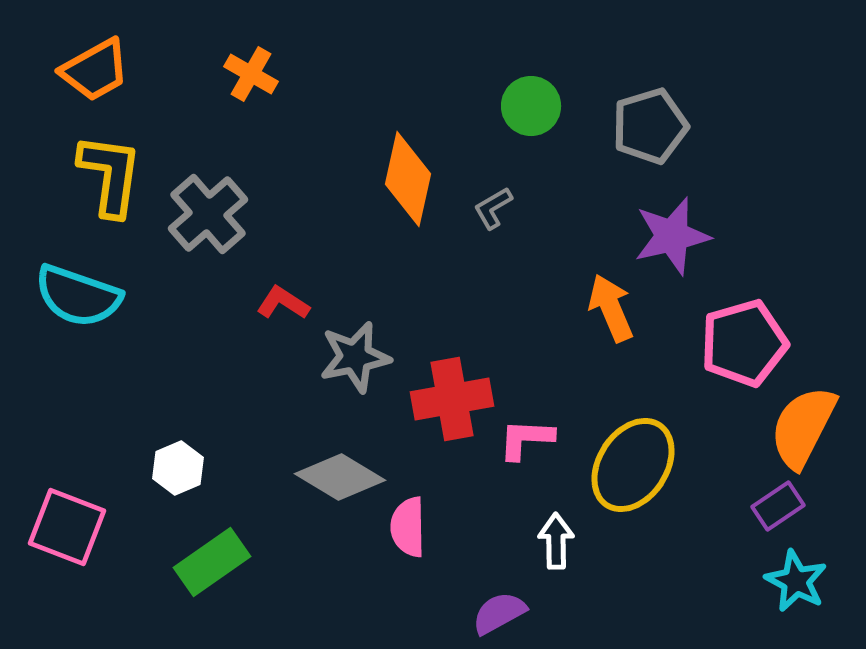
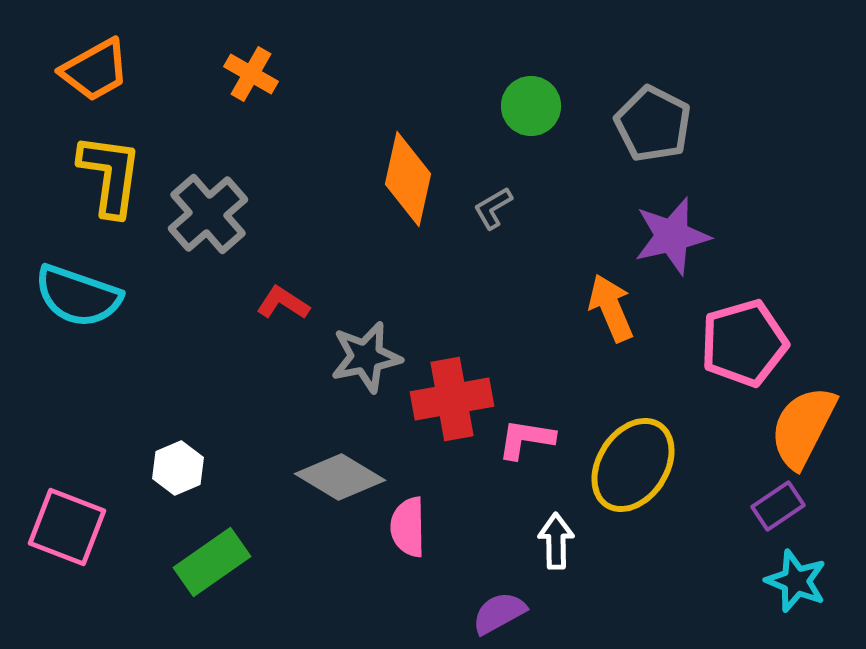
gray pentagon: moved 3 px right, 2 px up; rotated 28 degrees counterclockwise
gray star: moved 11 px right
pink L-shape: rotated 6 degrees clockwise
cyan star: rotated 6 degrees counterclockwise
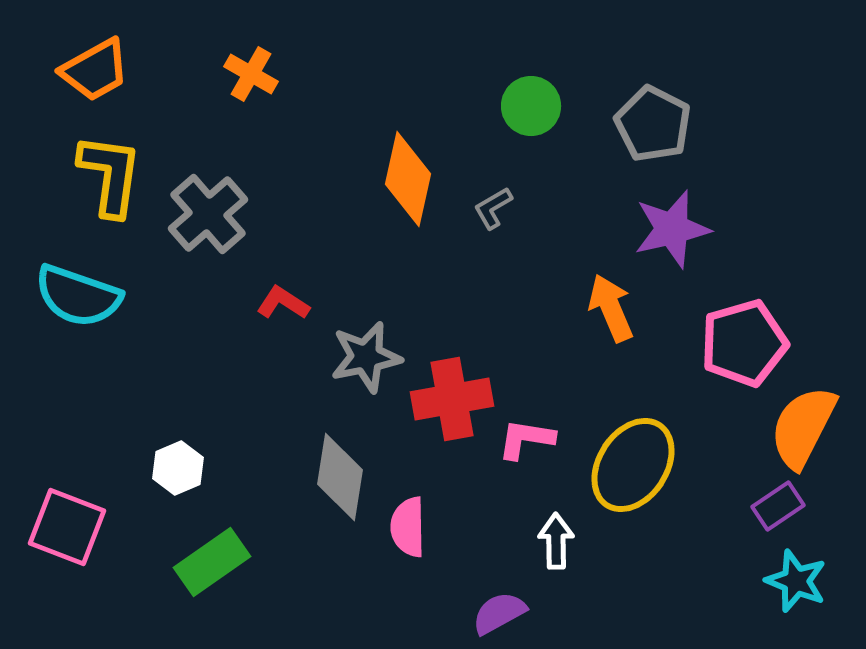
purple star: moved 7 px up
gray diamond: rotated 68 degrees clockwise
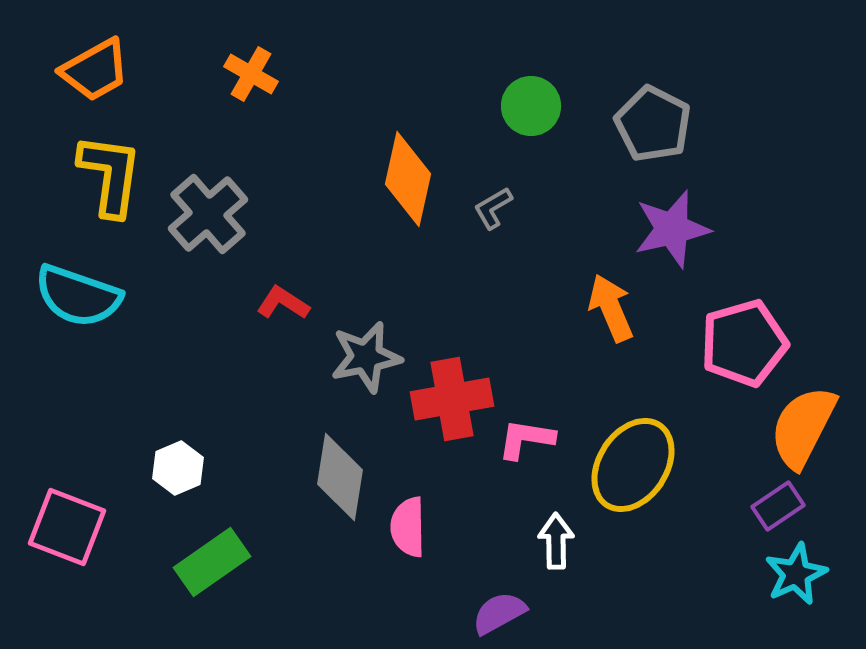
cyan star: moved 7 px up; rotated 26 degrees clockwise
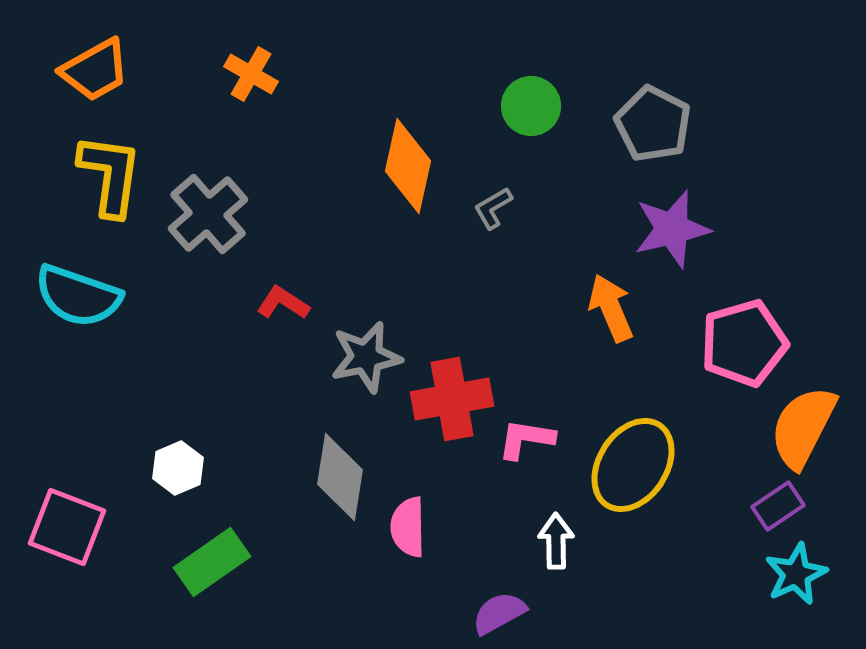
orange diamond: moved 13 px up
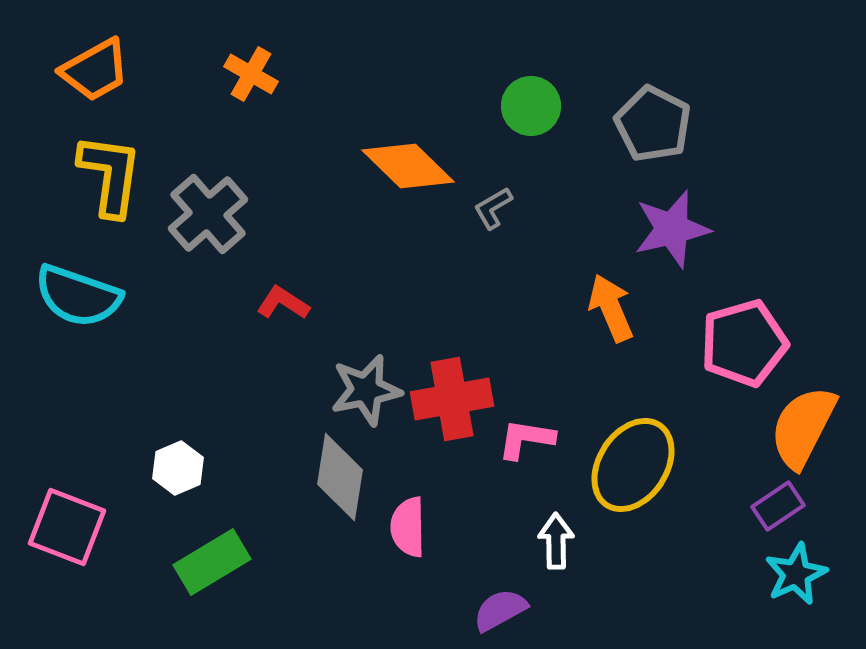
orange diamond: rotated 58 degrees counterclockwise
gray star: moved 33 px down
green rectangle: rotated 4 degrees clockwise
purple semicircle: moved 1 px right, 3 px up
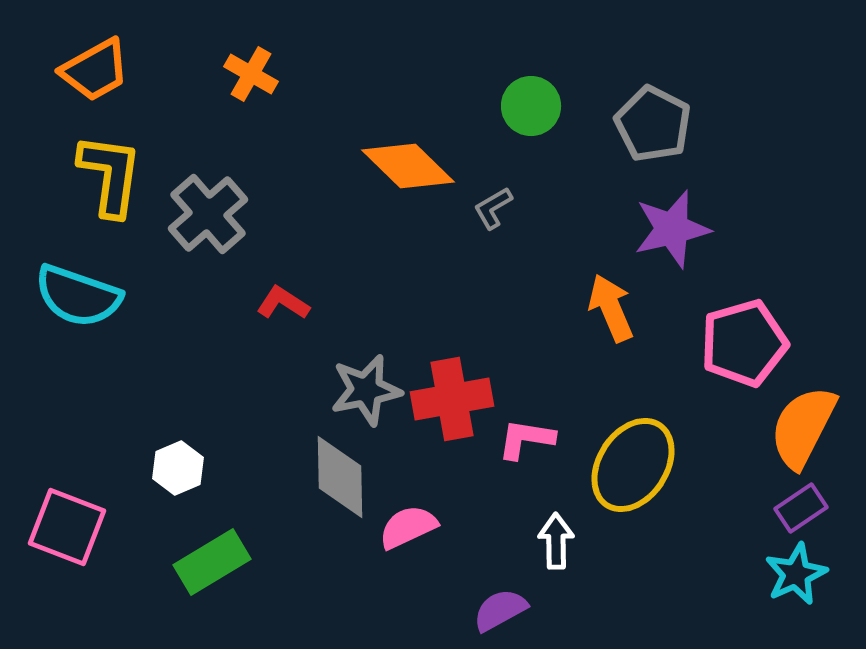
gray diamond: rotated 10 degrees counterclockwise
purple rectangle: moved 23 px right, 2 px down
pink semicircle: rotated 66 degrees clockwise
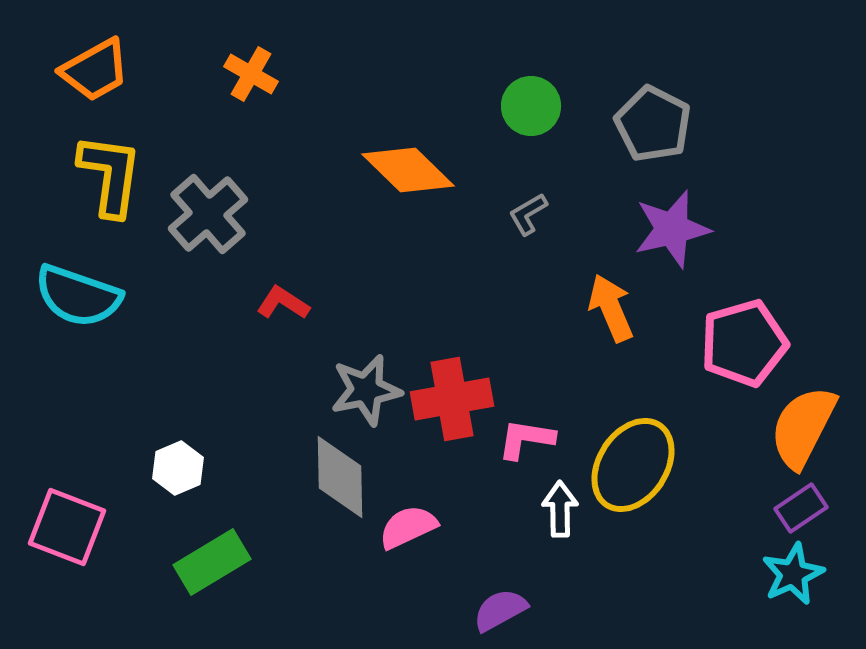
orange diamond: moved 4 px down
gray L-shape: moved 35 px right, 6 px down
white arrow: moved 4 px right, 32 px up
cyan star: moved 3 px left
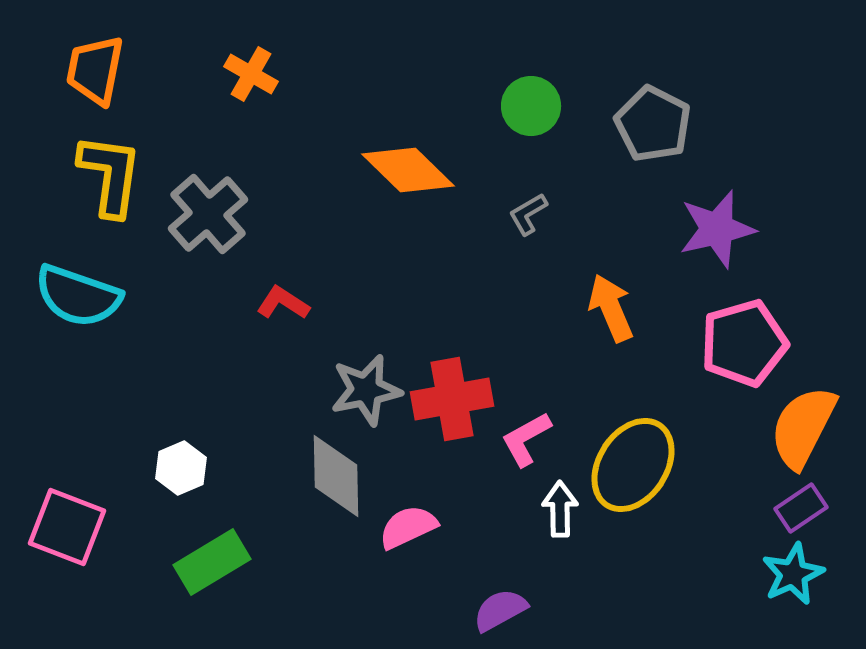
orange trapezoid: rotated 130 degrees clockwise
purple star: moved 45 px right
pink L-shape: rotated 38 degrees counterclockwise
white hexagon: moved 3 px right
gray diamond: moved 4 px left, 1 px up
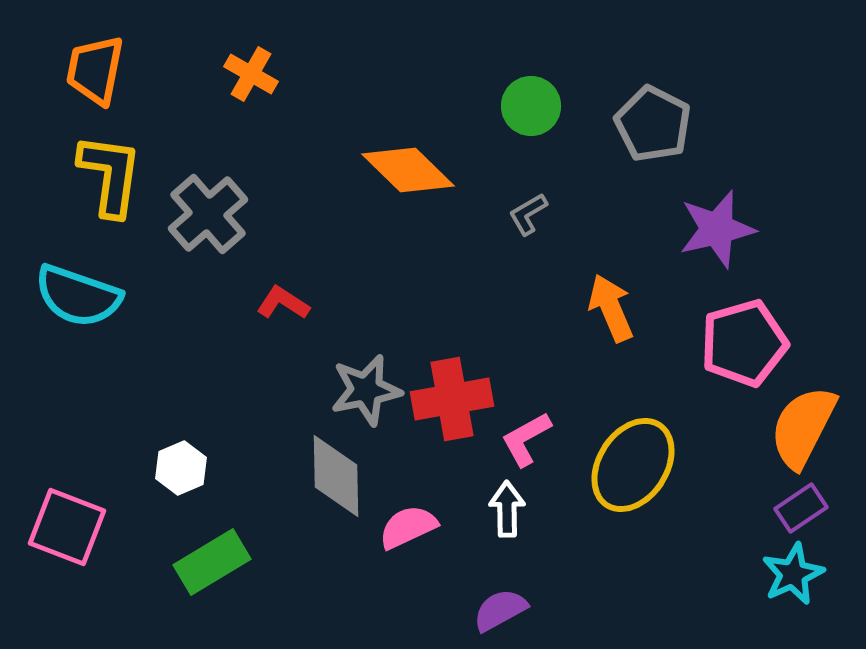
white arrow: moved 53 px left
